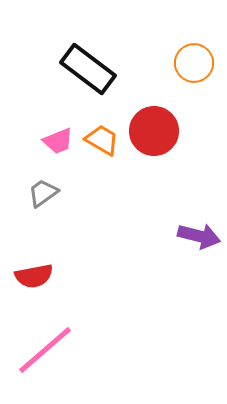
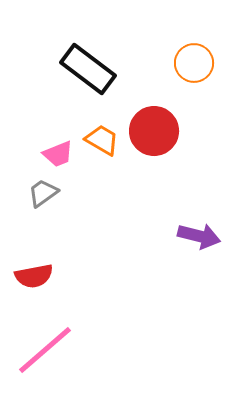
pink trapezoid: moved 13 px down
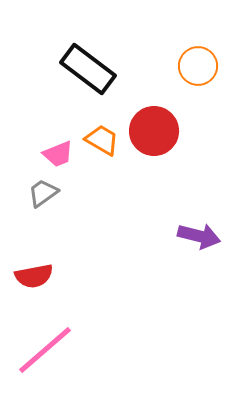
orange circle: moved 4 px right, 3 px down
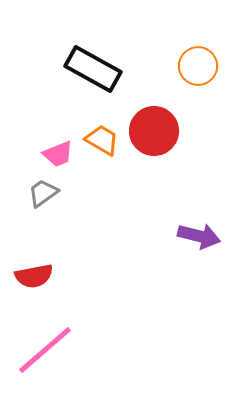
black rectangle: moved 5 px right; rotated 8 degrees counterclockwise
